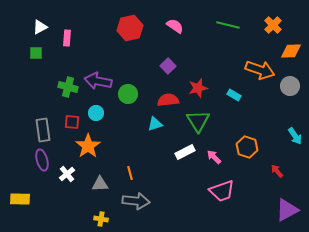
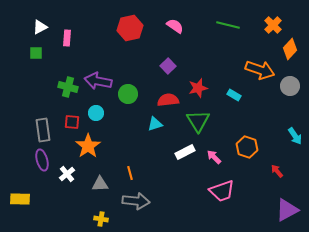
orange diamond: moved 1 px left, 2 px up; rotated 45 degrees counterclockwise
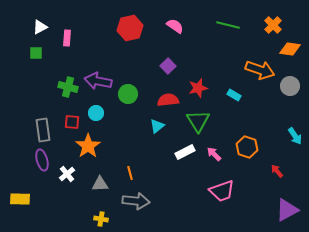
orange diamond: rotated 55 degrees clockwise
cyan triangle: moved 2 px right, 2 px down; rotated 21 degrees counterclockwise
pink arrow: moved 3 px up
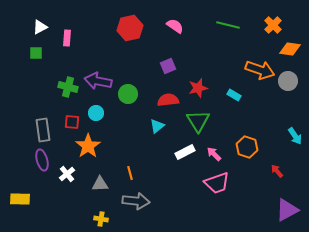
purple square: rotated 21 degrees clockwise
gray circle: moved 2 px left, 5 px up
pink trapezoid: moved 5 px left, 8 px up
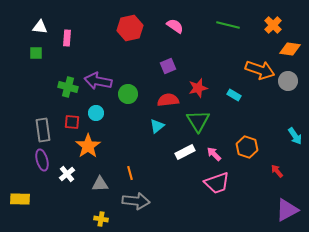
white triangle: rotated 35 degrees clockwise
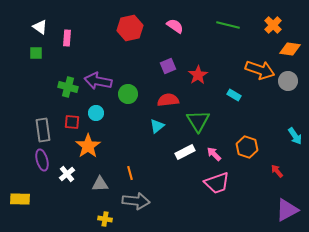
white triangle: rotated 28 degrees clockwise
red star: moved 13 px up; rotated 18 degrees counterclockwise
yellow cross: moved 4 px right
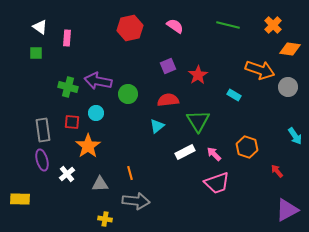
gray circle: moved 6 px down
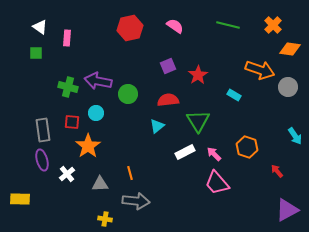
pink trapezoid: rotated 68 degrees clockwise
